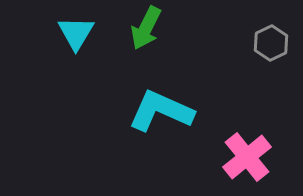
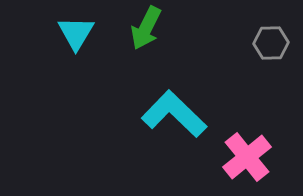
gray hexagon: rotated 24 degrees clockwise
cyan L-shape: moved 13 px right, 3 px down; rotated 20 degrees clockwise
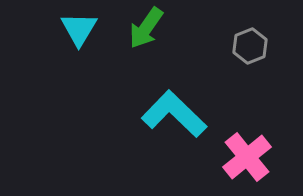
green arrow: rotated 9 degrees clockwise
cyan triangle: moved 3 px right, 4 px up
gray hexagon: moved 21 px left, 3 px down; rotated 20 degrees counterclockwise
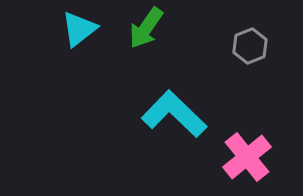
cyan triangle: rotated 21 degrees clockwise
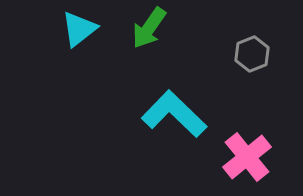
green arrow: moved 3 px right
gray hexagon: moved 2 px right, 8 px down
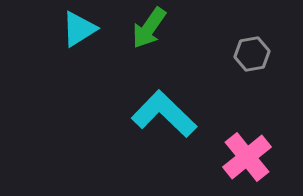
cyan triangle: rotated 6 degrees clockwise
gray hexagon: rotated 12 degrees clockwise
cyan L-shape: moved 10 px left
